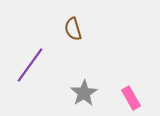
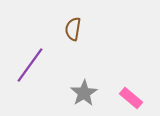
brown semicircle: rotated 25 degrees clockwise
pink rectangle: rotated 20 degrees counterclockwise
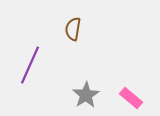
purple line: rotated 12 degrees counterclockwise
gray star: moved 2 px right, 2 px down
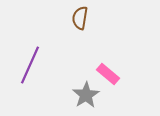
brown semicircle: moved 7 px right, 11 px up
pink rectangle: moved 23 px left, 24 px up
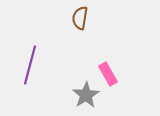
purple line: rotated 9 degrees counterclockwise
pink rectangle: rotated 20 degrees clockwise
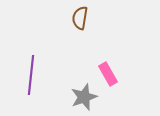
purple line: moved 1 px right, 10 px down; rotated 9 degrees counterclockwise
gray star: moved 2 px left, 2 px down; rotated 12 degrees clockwise
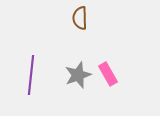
brown semicircle: rotated 10 degrees counterclockwise
gray star: moved 6 px left, 22 px up
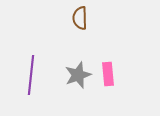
pink rectangle: rotated 25 degrees clockwise
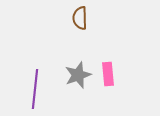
purple line: moved 4 px right, 14 px down
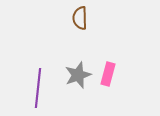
pink rectangle: rotated 20 degrees clockwise
purple line: moved 3 px right, 1 px up
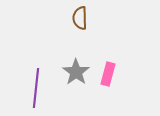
gray star: moved 2 px left, 3 px up; rotated 16 degrees counterclockwise
purple line: moved 2 px left
